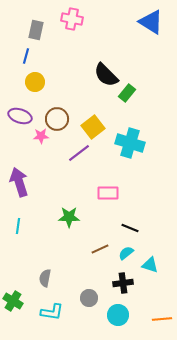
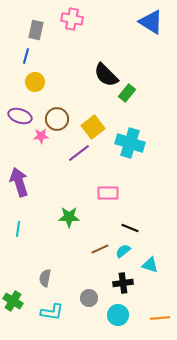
cyan line: moved 3 px down
cyan semicircle: moved 3 px left, 2 px up
orange line: moved 2 px left, 1 px up
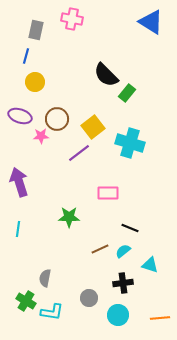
green cross: moved 13 px right
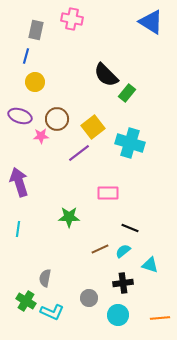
cyan L-shape: rotated 15 degrees clockwise
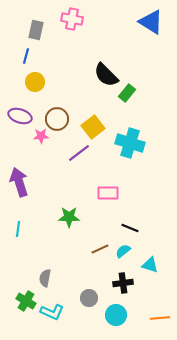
cyan circle: moved 2 px left
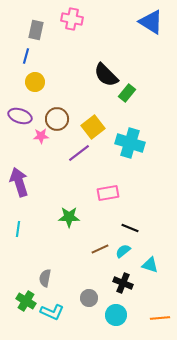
pink rectangle: rotated 10 degrees counterclockwise
black cross: rotated 30 degrees clockwise
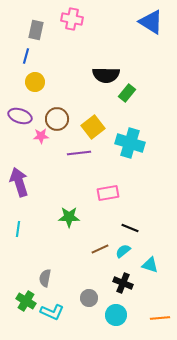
black semicircle: rotated 44 degrees counterclockwise
purple line: rotated 30 degrees clockwise
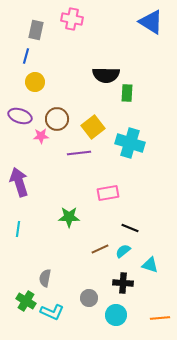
green rectangle: rotated 36 degrees counterclockwise
black cross: rotated 18 degrees counterclockwise
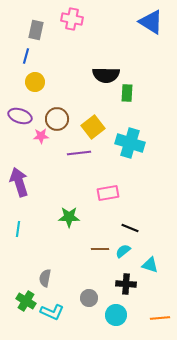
brown line: rotated 24 degrees clockwise
black cross: moved 3 px right, 1 px down
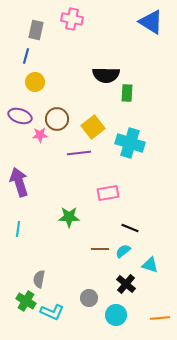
pink star: moved 1 px left, 1 px up
gray semicircle: moved 6 px left, 1 px down
black cross: rotated 36 degrees clockwise
